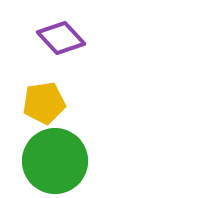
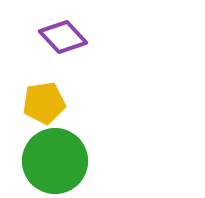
purple diamond: moved 2 px right, 1 px up
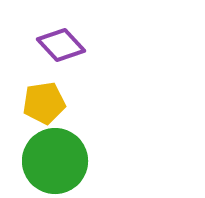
purple diamond: moved 2 px left, 8 px down
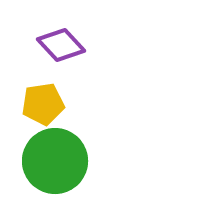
yellow pentagon: moved 1 px left, 1 px down
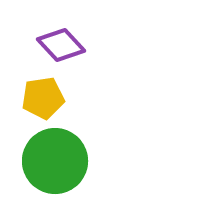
yellow pentagon: moved 6 px up
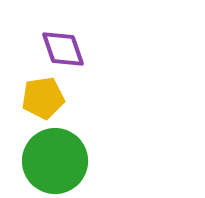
purple diamond: moved 2 px right, 4 px down; rotated 24 degrees clockwise
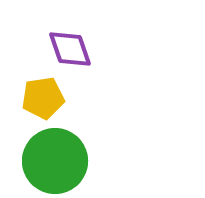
purple diamond: moved 7 px right
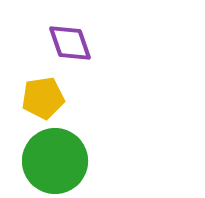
purple diamond: moved 6 px up
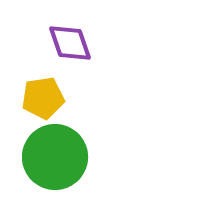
green circle: moved 4 px up
